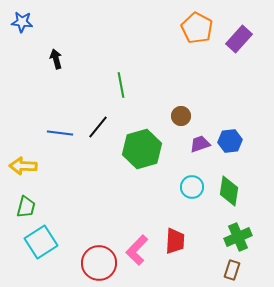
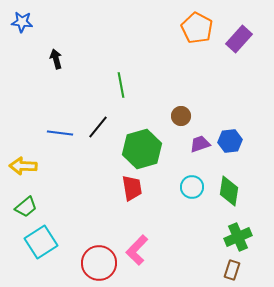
green trapezoid: rotated 35 degrees clockwise
red trapezoid: moved 43 px left, 53 px up; rotated 12 degrees counterclockwise
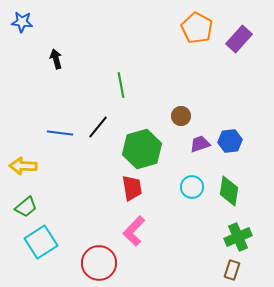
pink L-shape: moved 3 px left, 19 px up
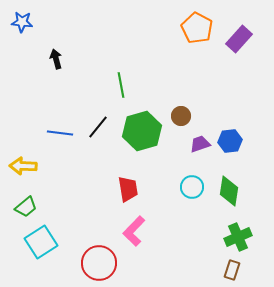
green hexagon: moved 18 px up
red trapezoid: moved 4 px left, 1 px down
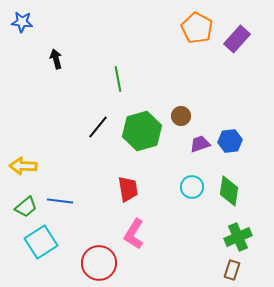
purple rectangle: moved 2 px left
green line: moved 3 px left, 6 px up
blue line: moved 68 px down
pink L-shape: moved 3 px down; rotated 12 degrees counterclockwise
